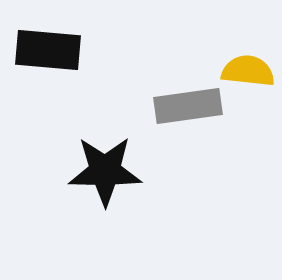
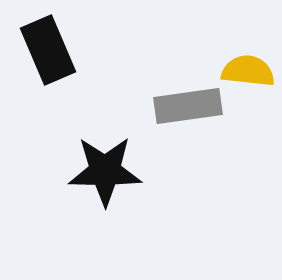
black rectangle: rotated 62 degrees clockwise
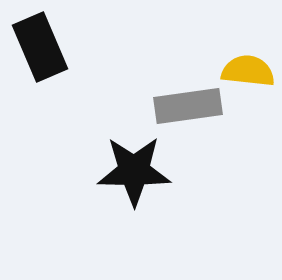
black rectangle: moved 8 px left, 3 px up
black star: moved 29 px right
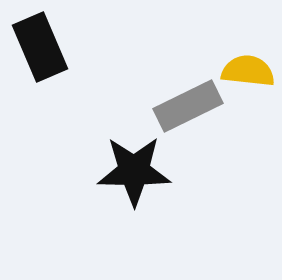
gray rectangle: rotated 18 degrees counterclockwise
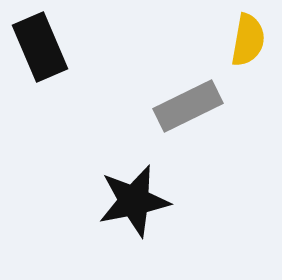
yellow semicircle: moved 31 px up; rotated 94 degrees clockwise
black star: moved 30 px down; rotated 12 degrees counterclockwise
